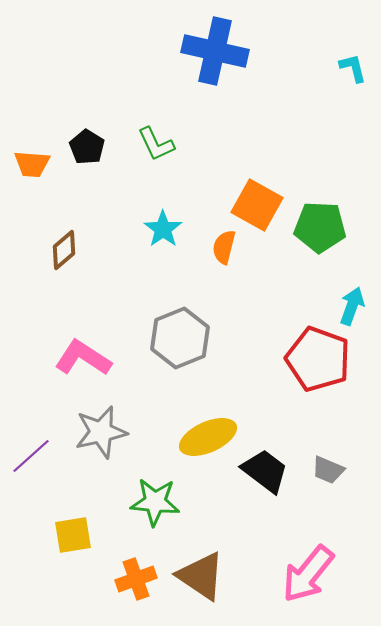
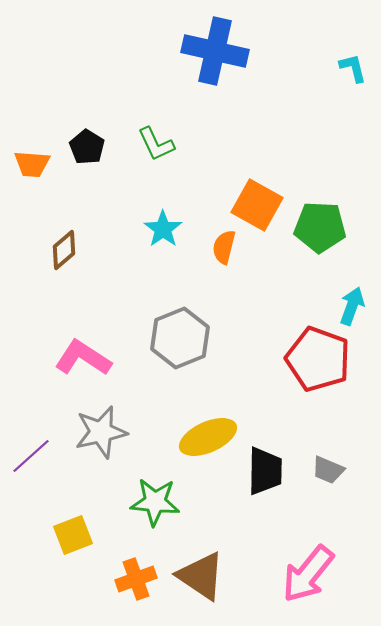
black trapezoid: rotated 54 degrees clockwise
yellow square: rotated 12 degrees counterclockwise
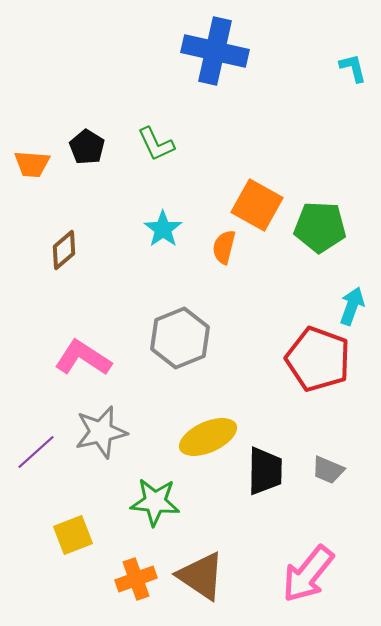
purple line: moved 5 px right, 4 px up
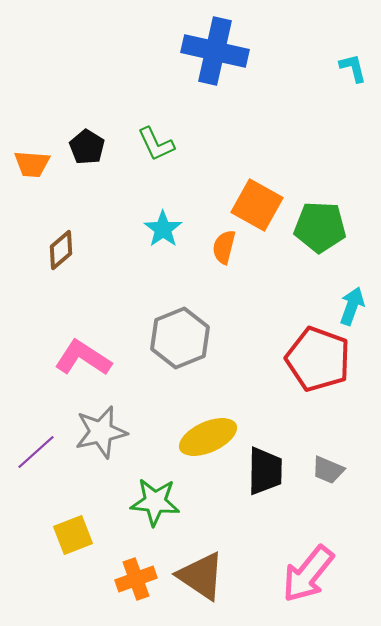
brown diamond: moved 3 px left
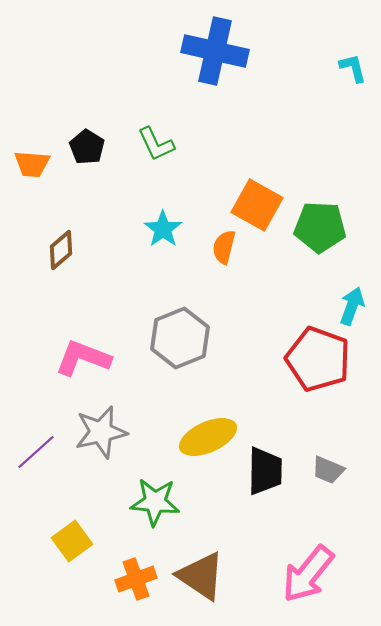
pink L-shape: rotated 12 degrees counterclockwise
yellow square: moved 1 px left, 6 px down; rotated 15 degrees counterclockwise
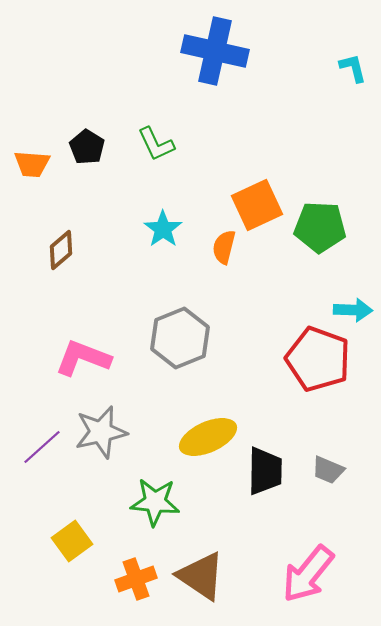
orange square: rotated 36 degrees clockwise
cyan arrow: moved 1 px right, 4 px down; rotated 72 degrees clockwise
purple line: moved 6 px right, 5 px up
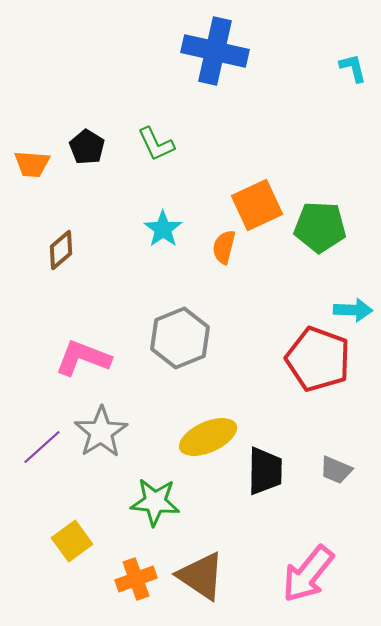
gray star: rotated 20 degrees counterclockwise
gray trapezoid: moved 8 px right
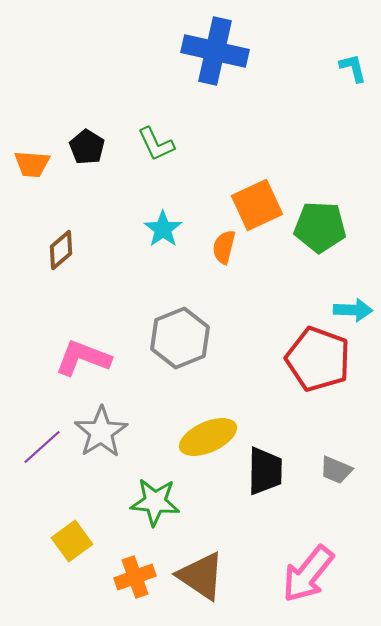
orange cross: moved 1 px left, 2 px up
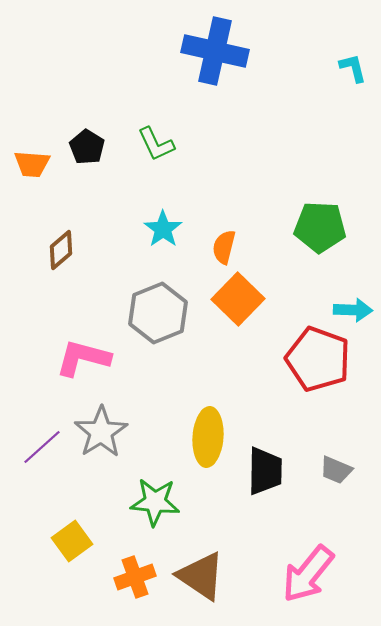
orange square: moved 19 px left, 94 px down; rotated 21 degrees counterclockwise
gray hexagon: moved 22 px left, 25 px up
pink L-shape: rotated 6 degrees counterclockwise
yellow ellipse: rotated 62 degrees counterclockwise
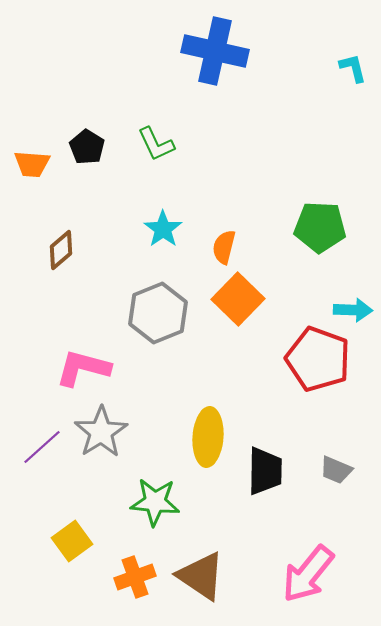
pink L-shape: moved 10 px down
